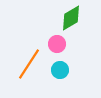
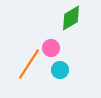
pink circle: moved 6 px left, 4 px down
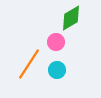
pink circle: moved 5 px right, 6 px up
cyan circle: moved 3 px left
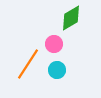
pink circle: moved 2 px left, 2 px down
orange line: moved 1 px left
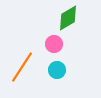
green diamond: moved 3 px left
orange line: moved 6 px left, 3 px down
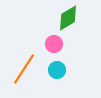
orange line: moved 2 px right, 2 px down
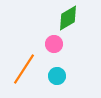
cyan circle: moved 6 px down
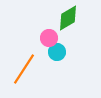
pink circle: moved 5 px left, 6 px up
cyan circle: moved 24 px up
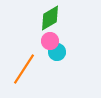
green diamond: moved 18 px left
pink circle: moved 1 px right, 3 px down
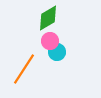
green diamond: moved 2 px left
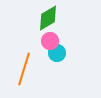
cyan circle: moved 1 px down
orange line: rotated 16 degrees counterclockwise
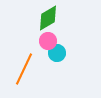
pink circle: moved 2 px left
orange line: rotated 8 degrees clockwise
